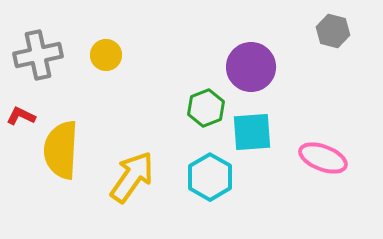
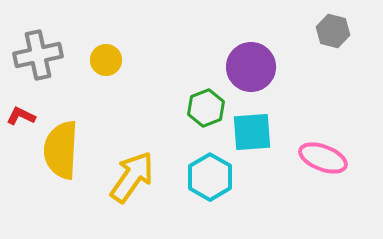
yellow circle: moved 5 px down
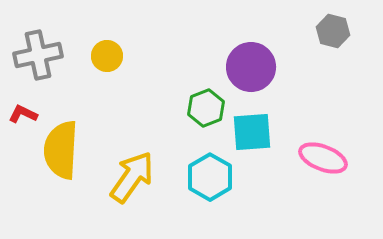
yellow circle: moved 1 px right, 4 px up
red L-shape: moved 2 px right, 2 px up
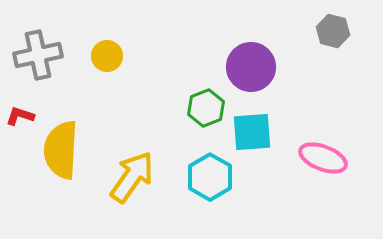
red L-shape: moved 3 px left, 2 px down; rotated 8 degrees counterclockwise
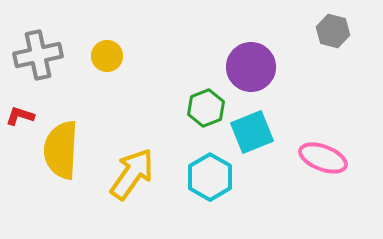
cyan square: rotated 18 degrees counterclockwise
yellow arrow: moved 3 px up
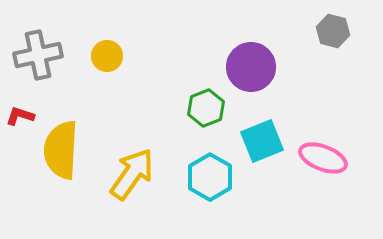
cyan square: moved 10 px right, 9 px down
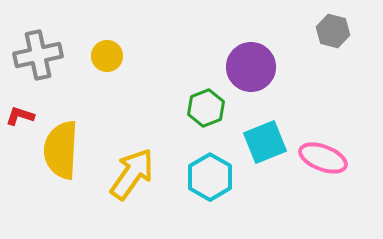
cyan square: moved 3 px right, 1 px down
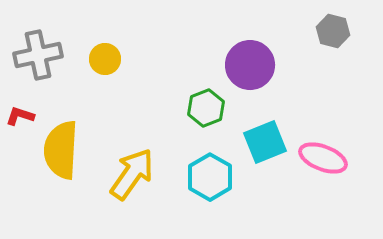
yellow circle: moved 2 px left, 3 px down
purple circle: moved 1 px left, 2 px up
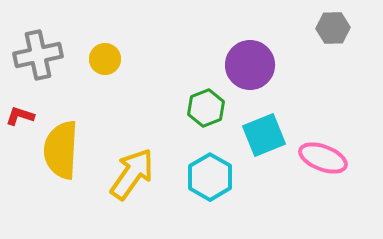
gray hexagon: moved 3 px up; rotated 16 degrees counterclockwise
cyan square: moved 1 px left, 7 px up
